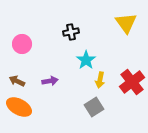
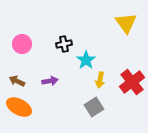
black cross: moved 7 px left, 12 px down
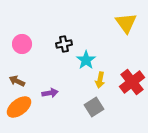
purple arrow: moved 12 px down
orange ellipse: rotated 65 degrees counterclockwise
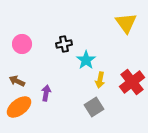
purple arrow: moved 4 px left; rotated 70 degrees counterclockwise
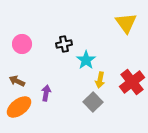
gray square: moved 1 px left, 5 px up; rotated 12 degrees counterclockwise
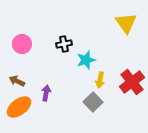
cyan star: rotated 18 degrees clockwise
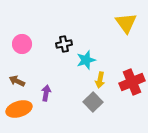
red cross: rotated 15 degrees clockwise
orange ellipse: moved 2 px down; rotated 20 degrees clockwise
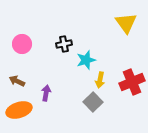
orange ellipse: moved 1 px down
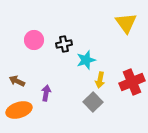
pink circle: moved 12 px right, 4 px up
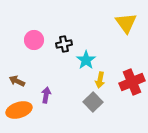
cyan star: rotated 18 degrees counterclockwise
purple arrow: moved 2 px down
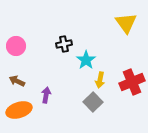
pink circle: moved 18 px left, 6 px down
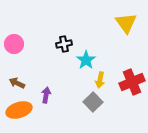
pink circle: moved 2 px left, 2 px up
brown arrow: moved 2 px down
